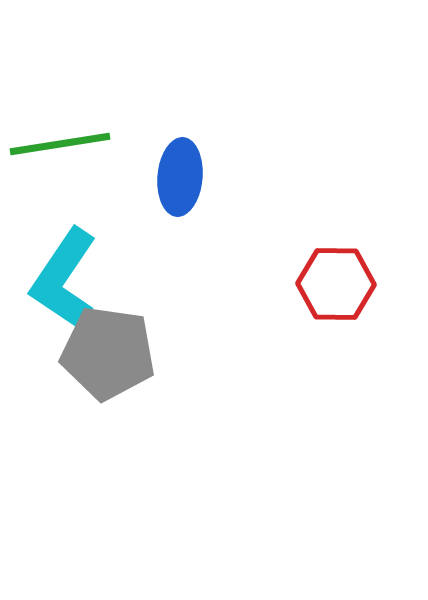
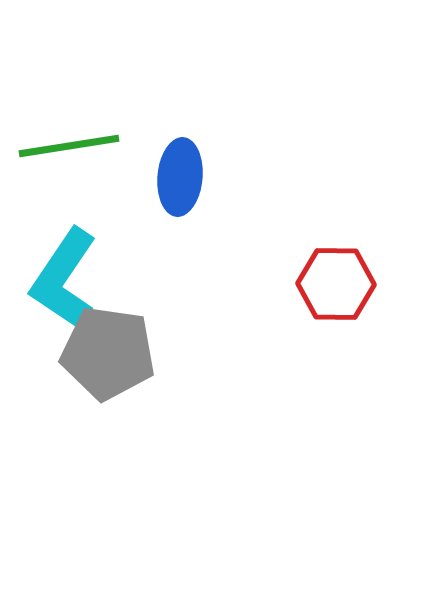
green line: moved 9 px right, 2 px down
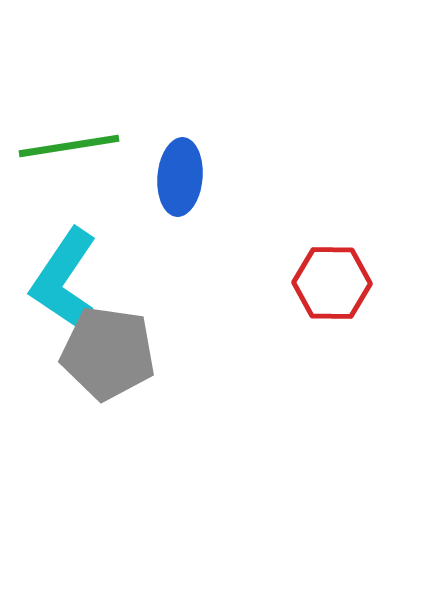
red hexagon: moved 4 px left, 1 px up
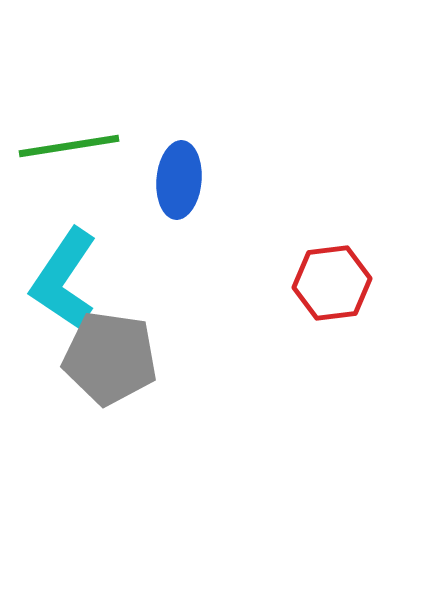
blue ellipse: moved 1 px left, 3 px down
red hexagon: rotated 8 degrees counterclockwise
gray pentagon: moved 2 px right, 5 px down
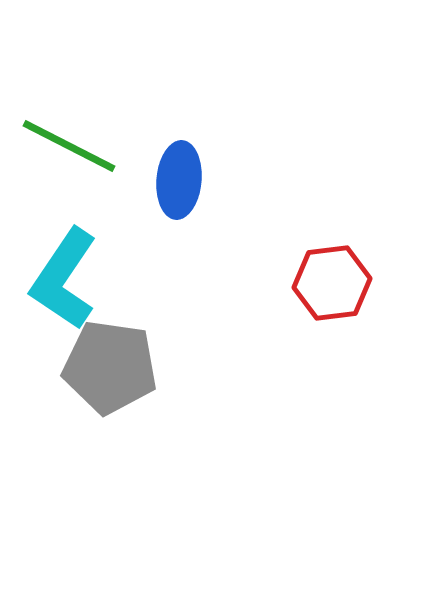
green line: rotated 36 degrees clockwise
gray pentagon: moved 9 px down
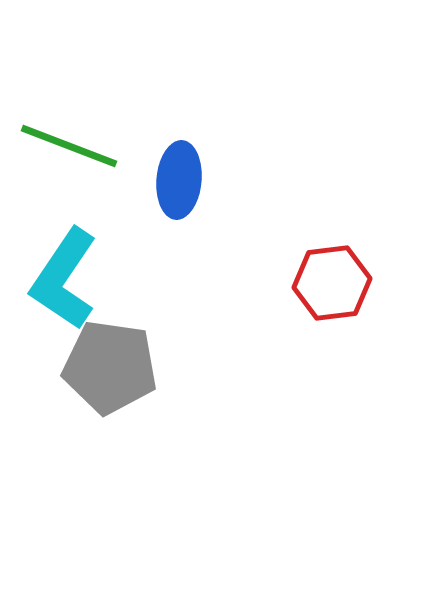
green line: rotated 6 degrees counterclockwise
